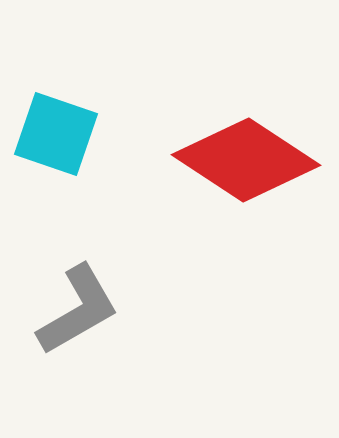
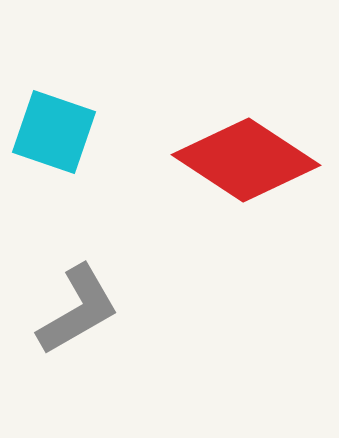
cyan square: moved 2 px left, 2 px up
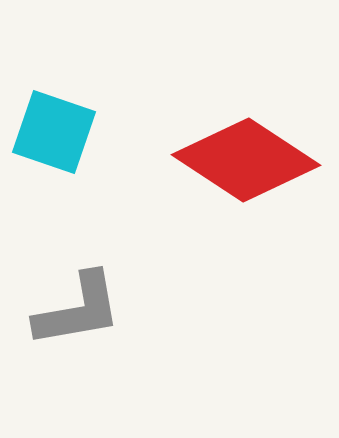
gray L-shape: rotated 20 degrees clockwise
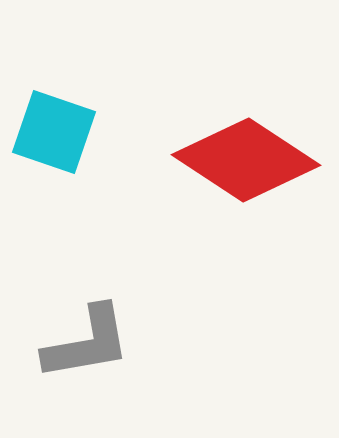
gray L-shape: moved 9 px right, 33 px down
